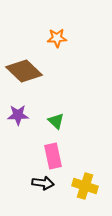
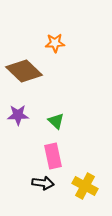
orange star: moved 2 px left, 5 px down
yellow cross: rotated 10 degrees clockwise
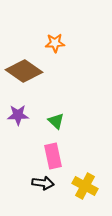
brown diamond: rotated 9 degrees counterclockwise
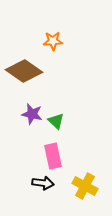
orange star: moved 2 px left, 2 px up
purple star: moved 14 px right, 1 px up; rotated 15 degrees clockwise
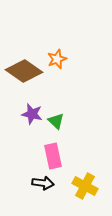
orange star: moved 4 px right, 18 px down; rotated 18 degrees counterclockwise
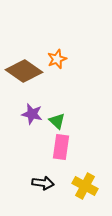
green triangle: moved 1 px right
pink rectangle: moved 8 px right, 9 px up; rotated 20 degrees clockwise
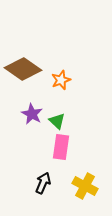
orange star: moved 4 px right, 21 px down
brown diamond: moved 1 px left, 2 px up
purple star: rotated 15 degrees clockwise
black arrow: rotated 75 degrees counterclockwise
